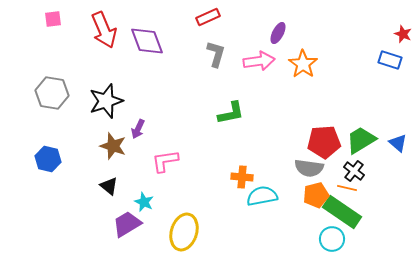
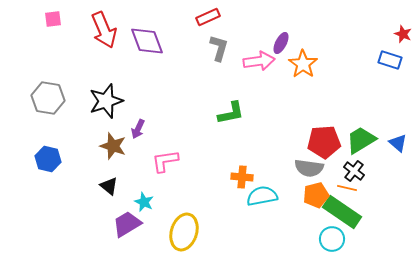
purple ellipse: moved 3 px right, 10 px down
gray L-shape: moved 3 px right, 6 px up
gray hexagon: moved 4 px left, 5 px down
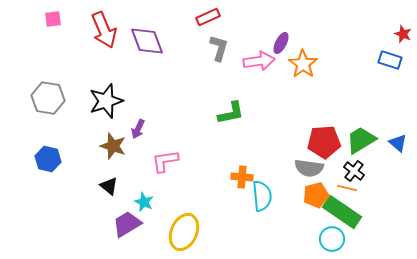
cyan semicircle: rotated 96 degrees clockwise
yellow ellipse: rotated 6 degrees clockwise
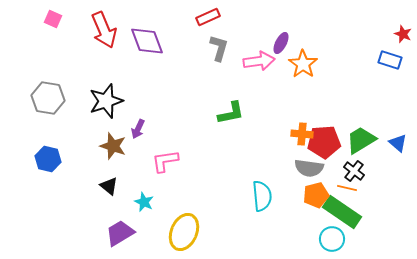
pink square: rotated 30 degrees clockwise
orange cross: moved 60 px right, 43 px up
purple trapezoid: moved 7 px left, 9 px down
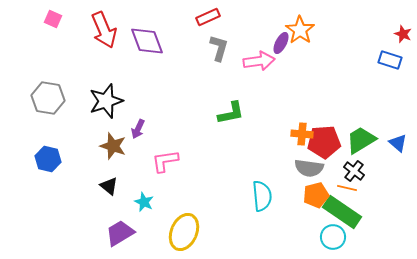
orange star: moved 3 px left, 34 px up
cyan circle: moved 1 px right, 2 px up
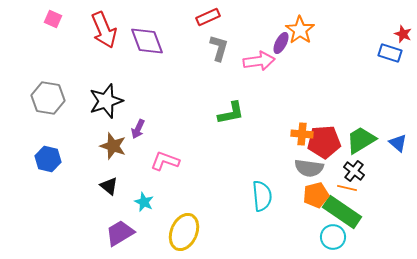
blue rectangle: moved 7 px up
pink L-shape: rotated 28 degrees clockwise
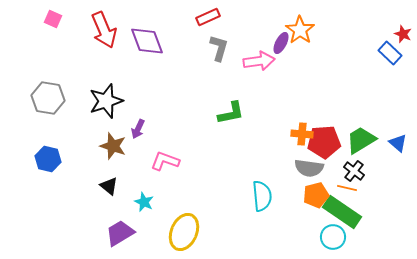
blue rectangle: rotated 25 degrees clockwise
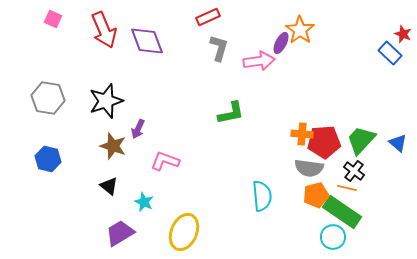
green trapezoid: rotated 16 degrees counterclockwise
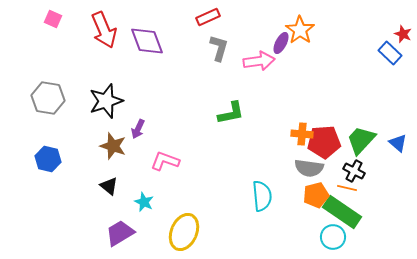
black cross: rotated 10 degrees counterclockwise
